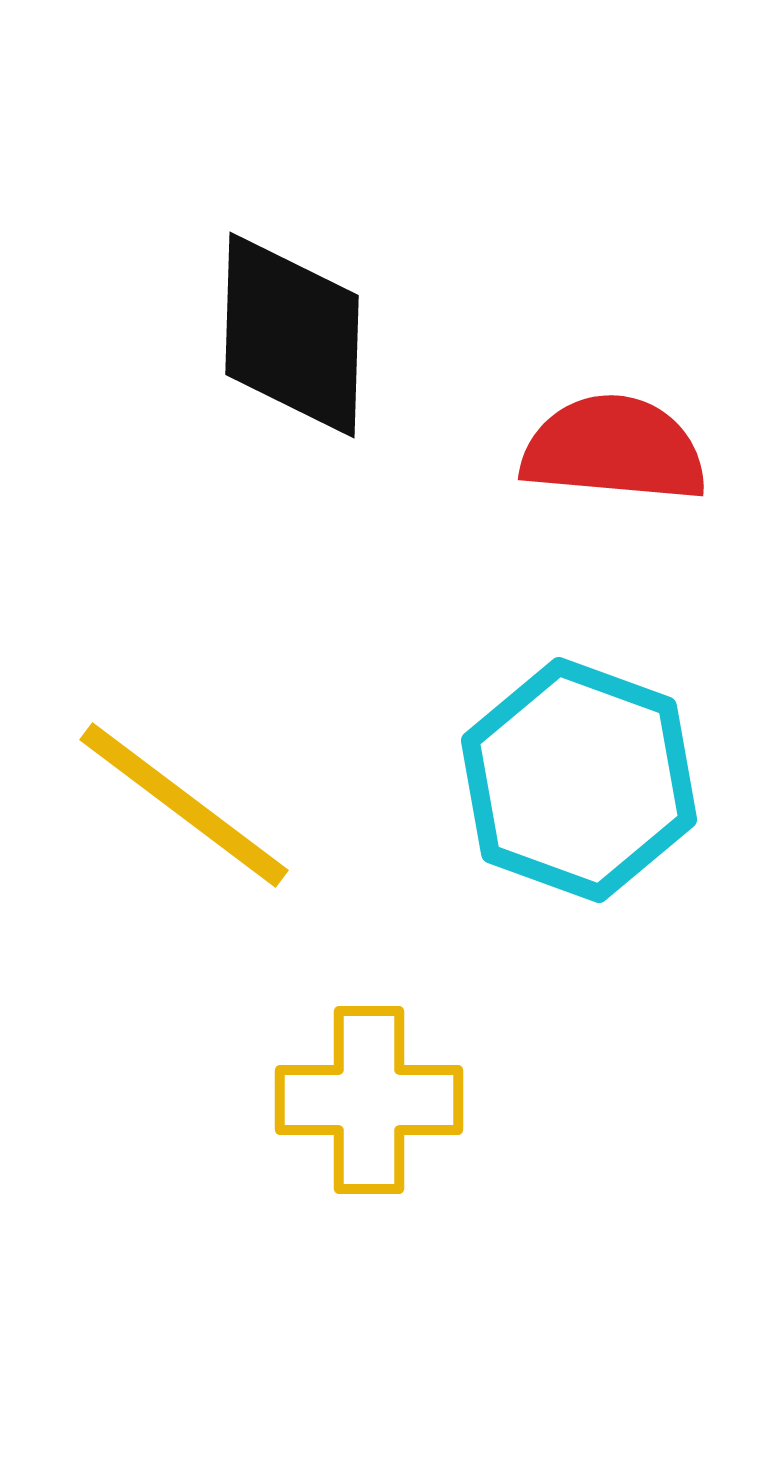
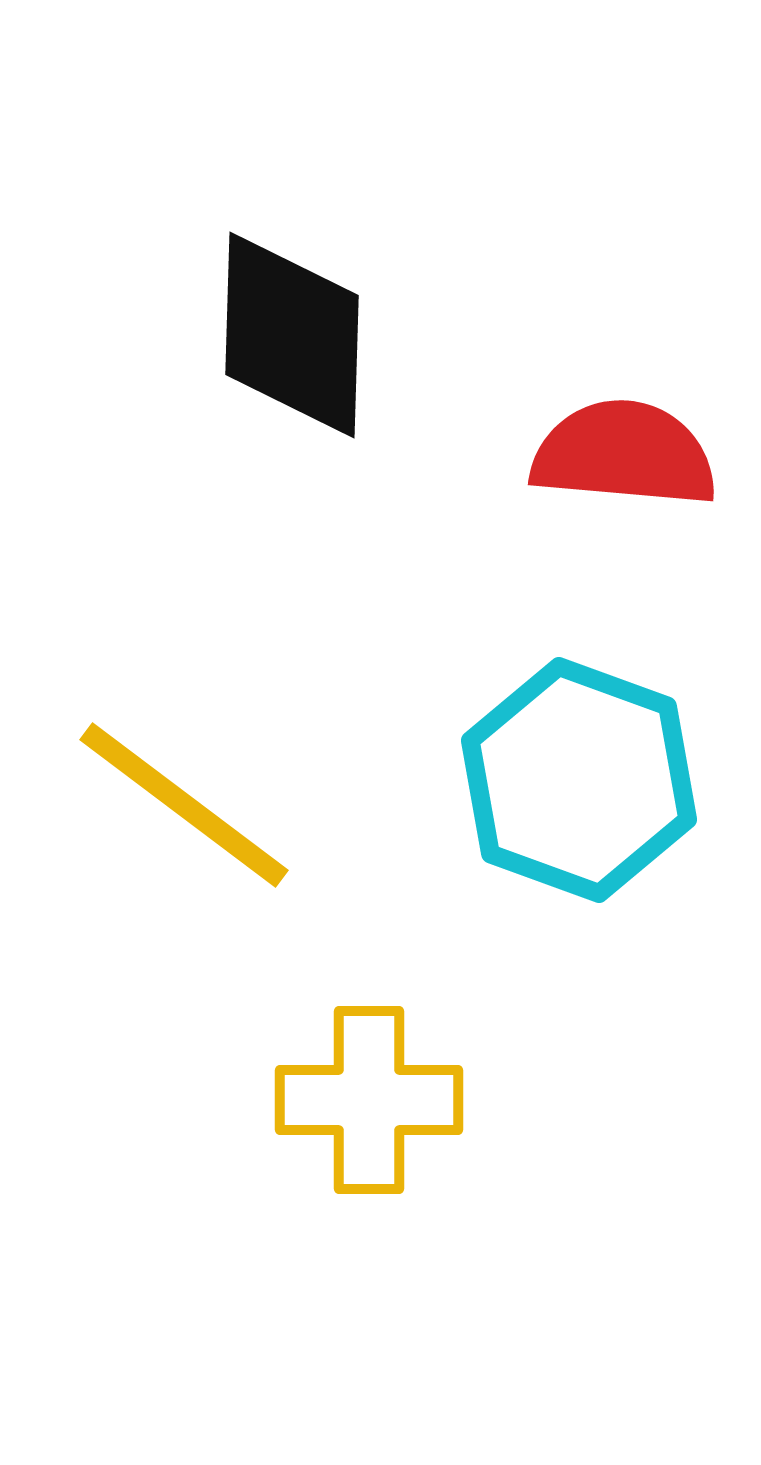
red semicircle: moved 10 px right, 5 px down
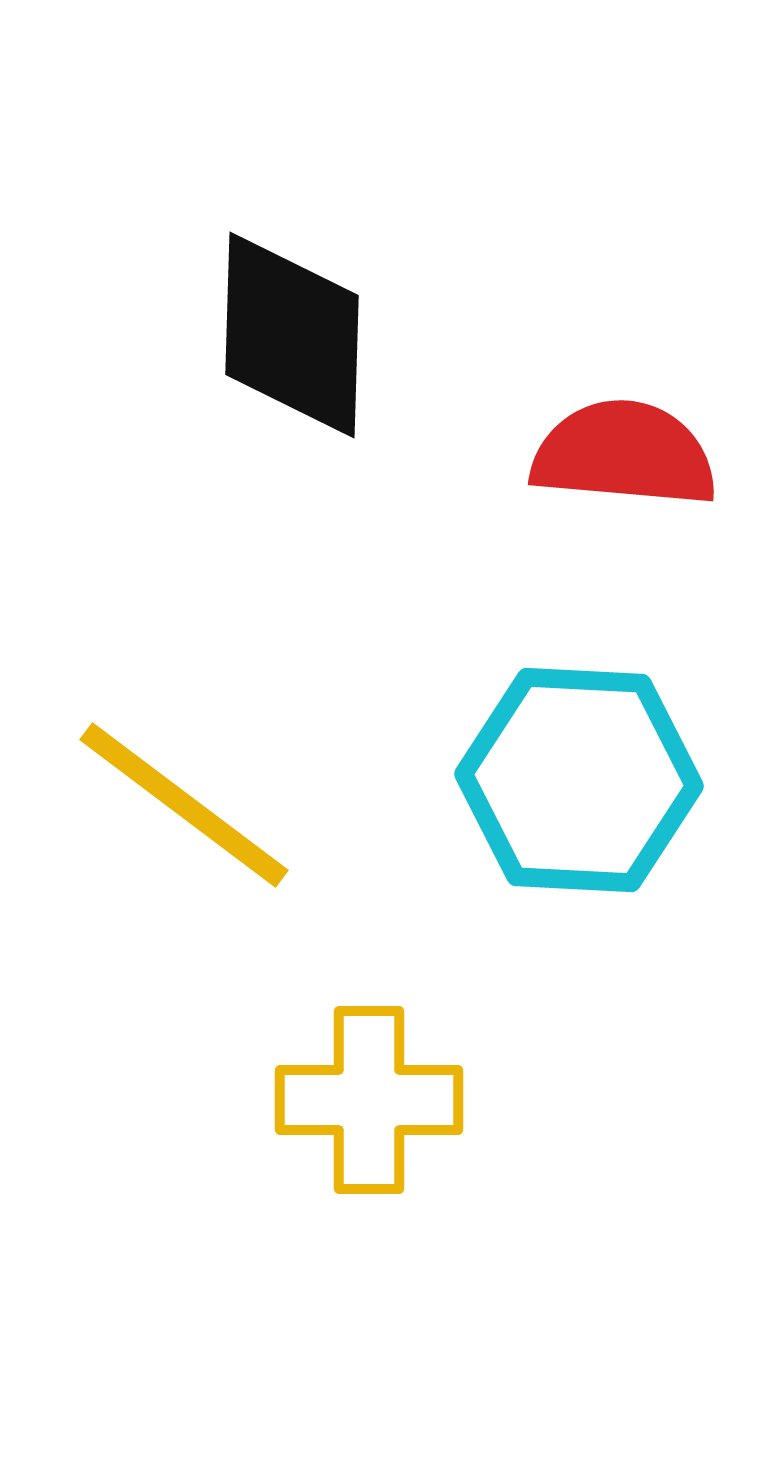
cyan hexagon: rotated 17 degrees counterclockwise
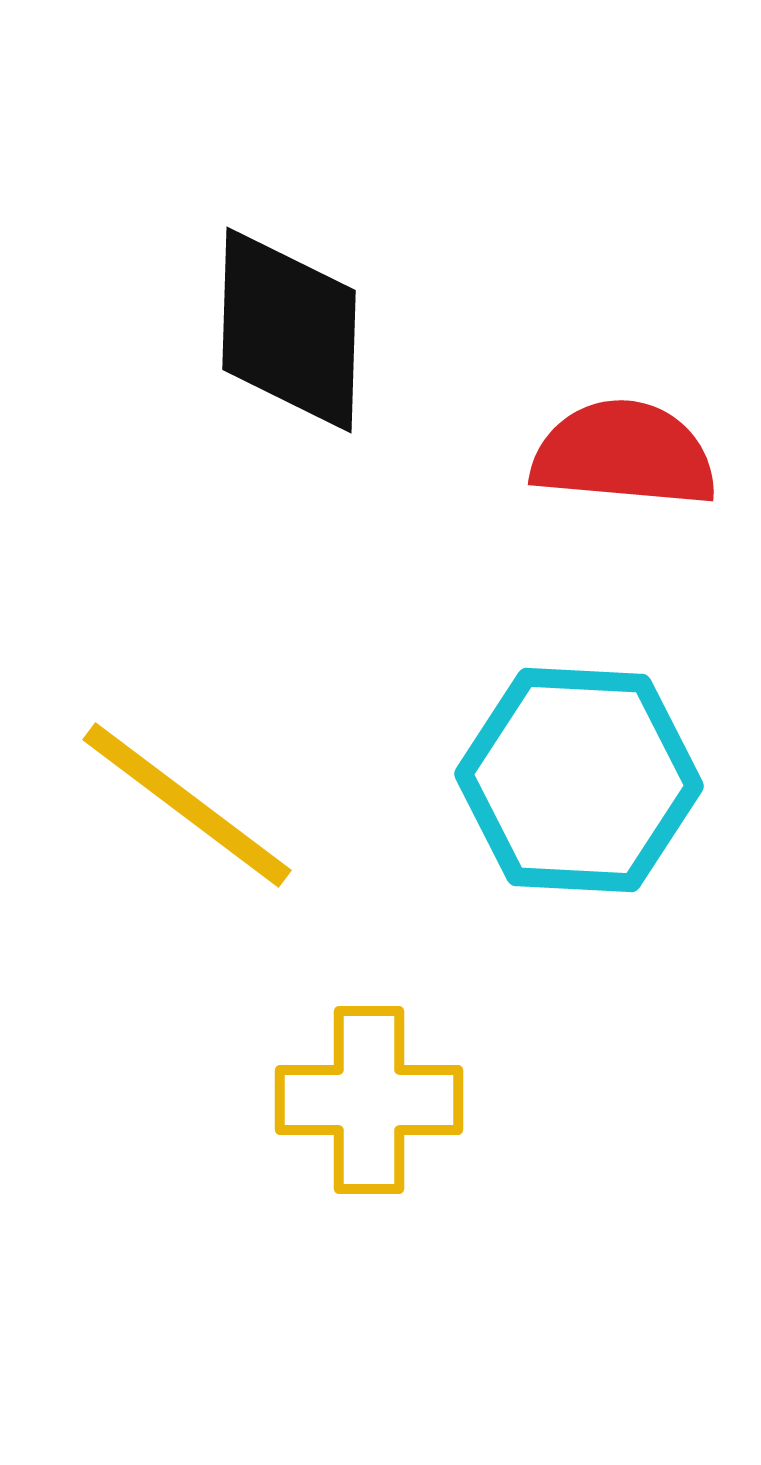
black diamond: moved 3 px left, 5 px up
yellow line: moved 3 px right
